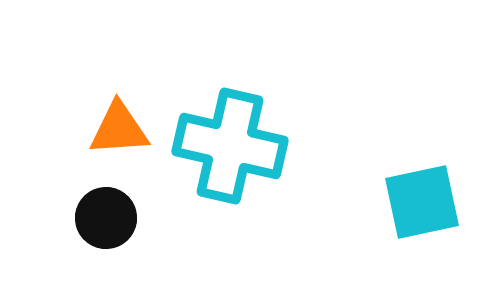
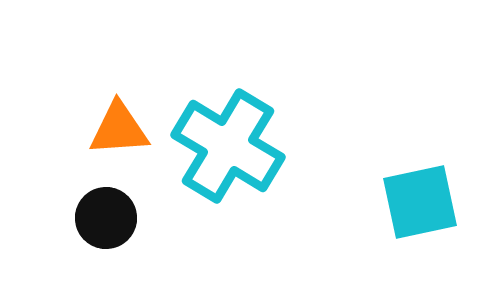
cyan cross: moved 2 px left; rotated 18 degrees clockwise
cyan square: moved 2 px left
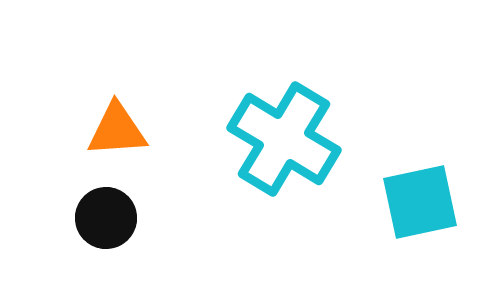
orange triangle: moved 2 px left, 1 px down
cyan cross: moved 56 px right, 7 px up
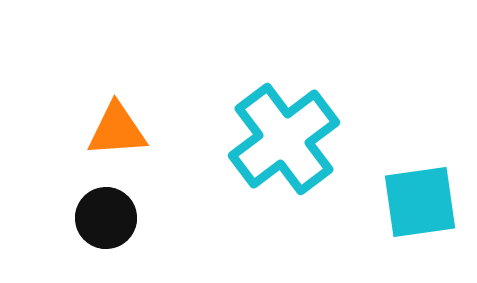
cyan cross: rotated 22 degrees clockwise
cyan square: rotated 4 degrees clockwise
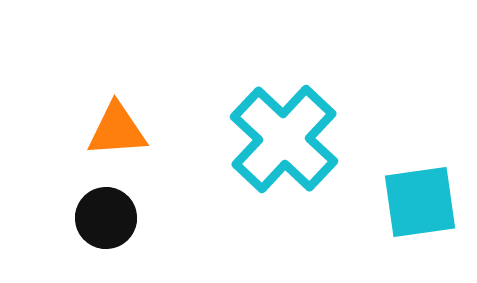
cyan cross: rotated 10 degrees counterclockwise
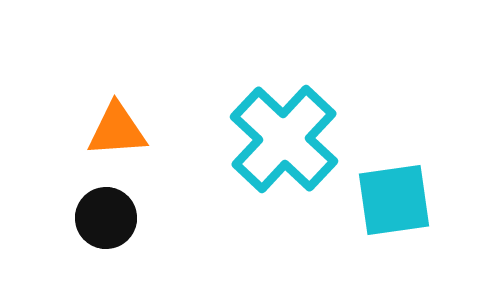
cyan square: moved 26 px left, 2 px up
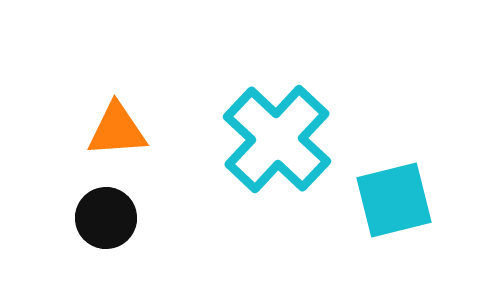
cyan cross: moved 7 px left
cyan square: rotated 6 degrees counterclockwise
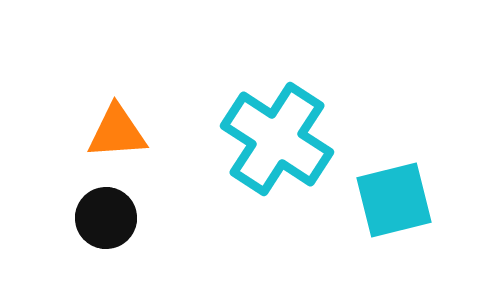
orange triangle: moved 2 px down
cyan cross: rotated 10 degrees counterclockwise
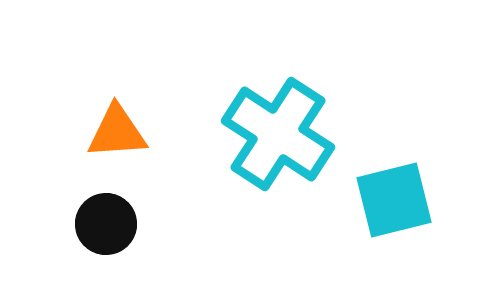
cyan cross: moved 1 px right, 5 px up
black circle: moved 6 px down
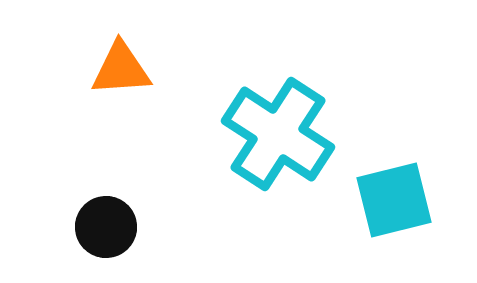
orange triangle: moved 4 px right, 63 px up
black circle: moved 3 px down
